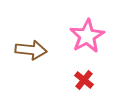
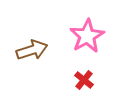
brown arrow: moved 1 px right; rotated 24 degrees counterclockwise
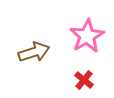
brown arrow: moved 2 px right, 2 px down
